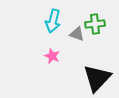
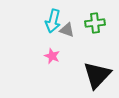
green cross: moved 1 px up
gray triangle: moved 10 px left, 4 px up
black triangle: moved 3 px up
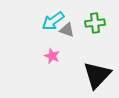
cyan arrow: rotated 40 degrees clockwise
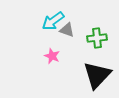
green cross: moved 2 px right, 15 px down
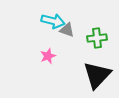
cyan arrow: rotated 130 degrees counterclockwise
pink star: moved 4 px left; rotated 28 degrees clockwise
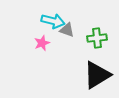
pink star: moved 6 px left, 13 px up
black triangle: rotated 16 degrees clockwise
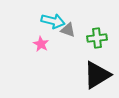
gray triangle: moved 1 px right
pink star: moved 1 px left, 1 px down; rotated 21 degrees counterclockwise
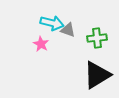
cyan arrow: moved 1 px left, 2 px down
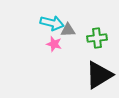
gray triangle: rotated 21 degrees counterclockwise
pink star: moved 13 px right; rotated 14 degrees counterclockwise
black triangle: moved 2 px right
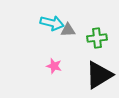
pink star: moved 22 px down
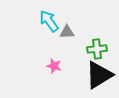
cyan arrow: moved 3 px left, 2 px up; rotated 140 degrees counterclockwise
gray triangle: moved 1 px left, 2 px down
green cross: moved 11 px down
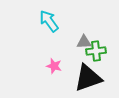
gray triangle: moved 17 px right, 10 px down
green cross: moved 1 px left, 2 px down
black triangle: moved 11 px left, 3 px down; rotated 12 degrees clockwise
